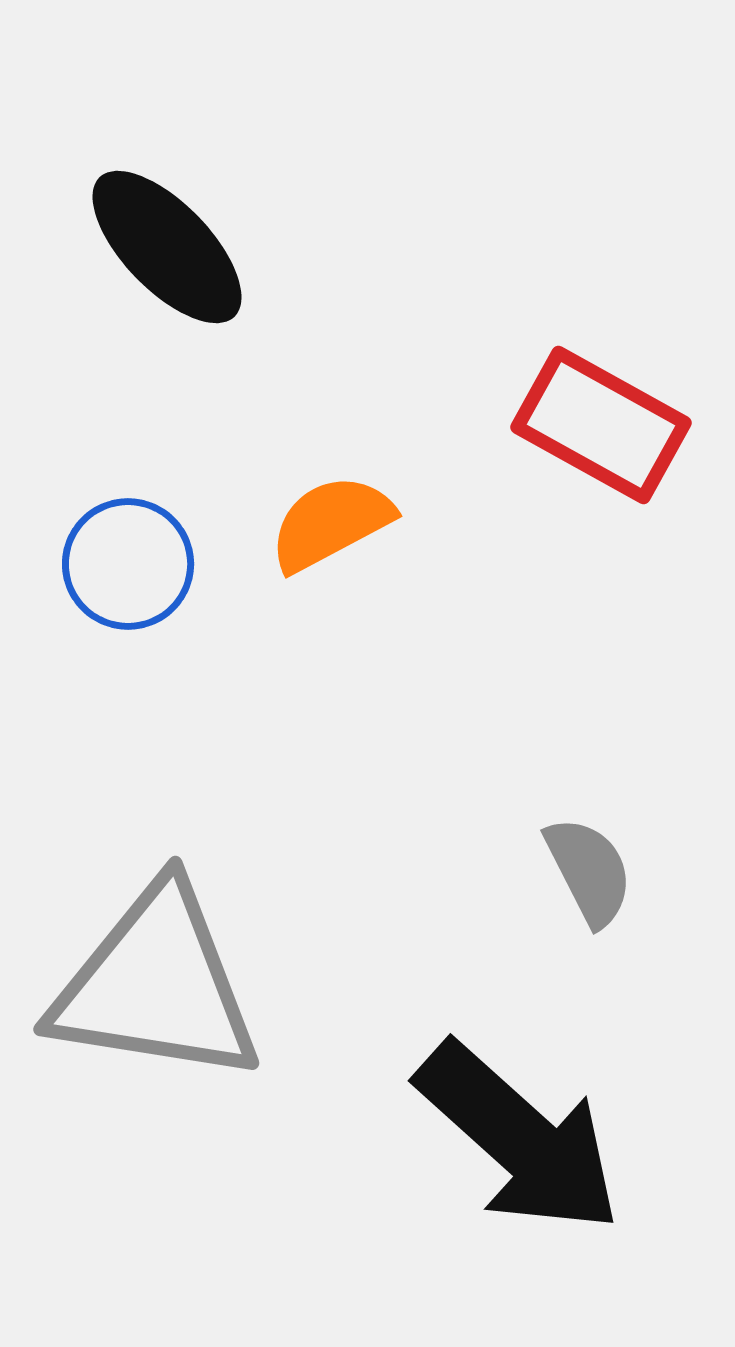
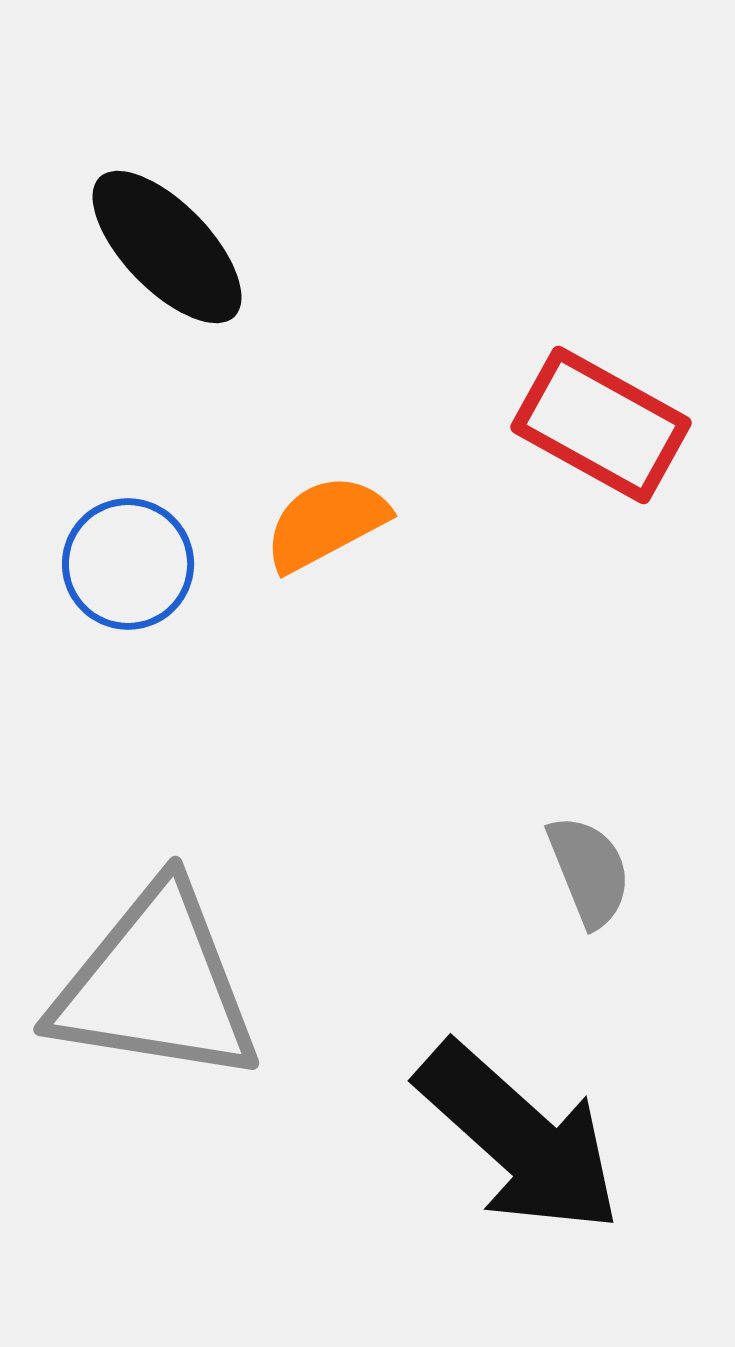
orange semicircle: moved 5 px left
gray semicircle: rotated 5 degrees clockwise
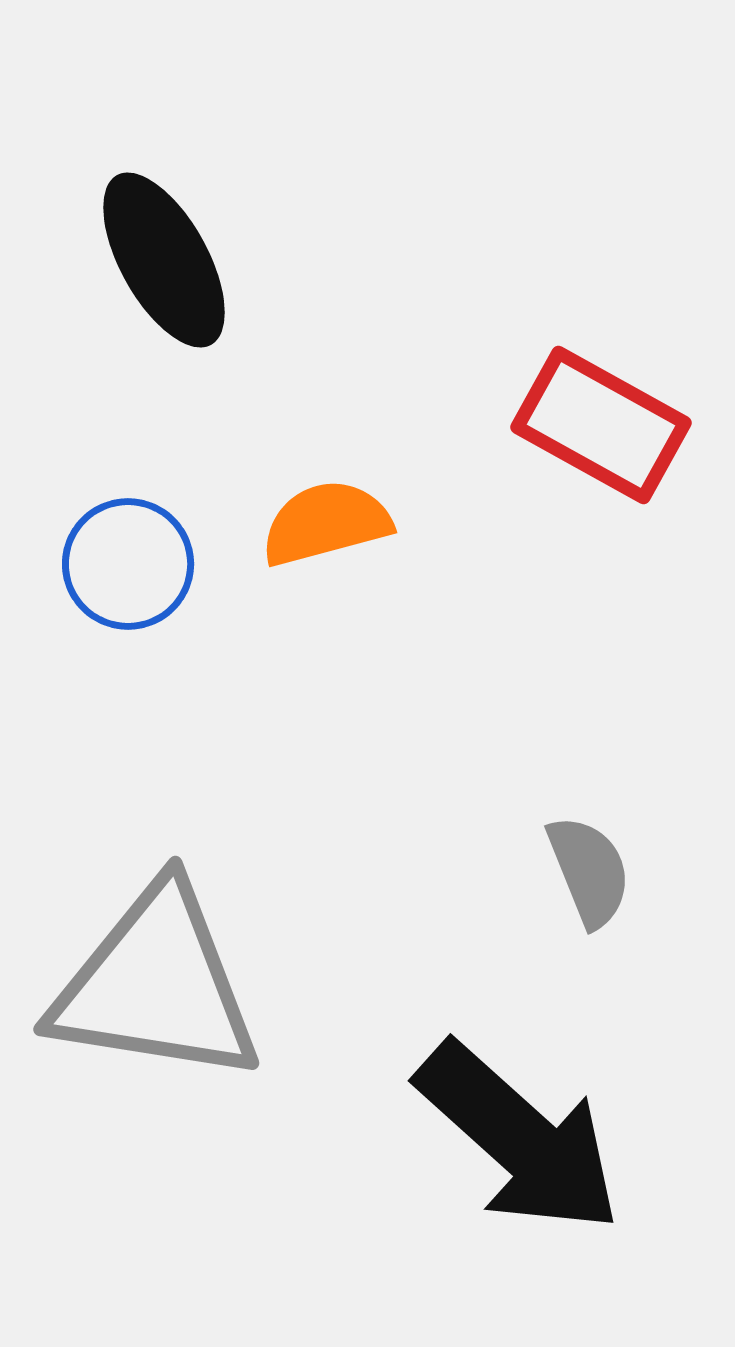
black ellipse: moved 3 px left, 13 px down; rotated 15 degrees clockwise
orange semicircle: rotated 13 degrees clockwise
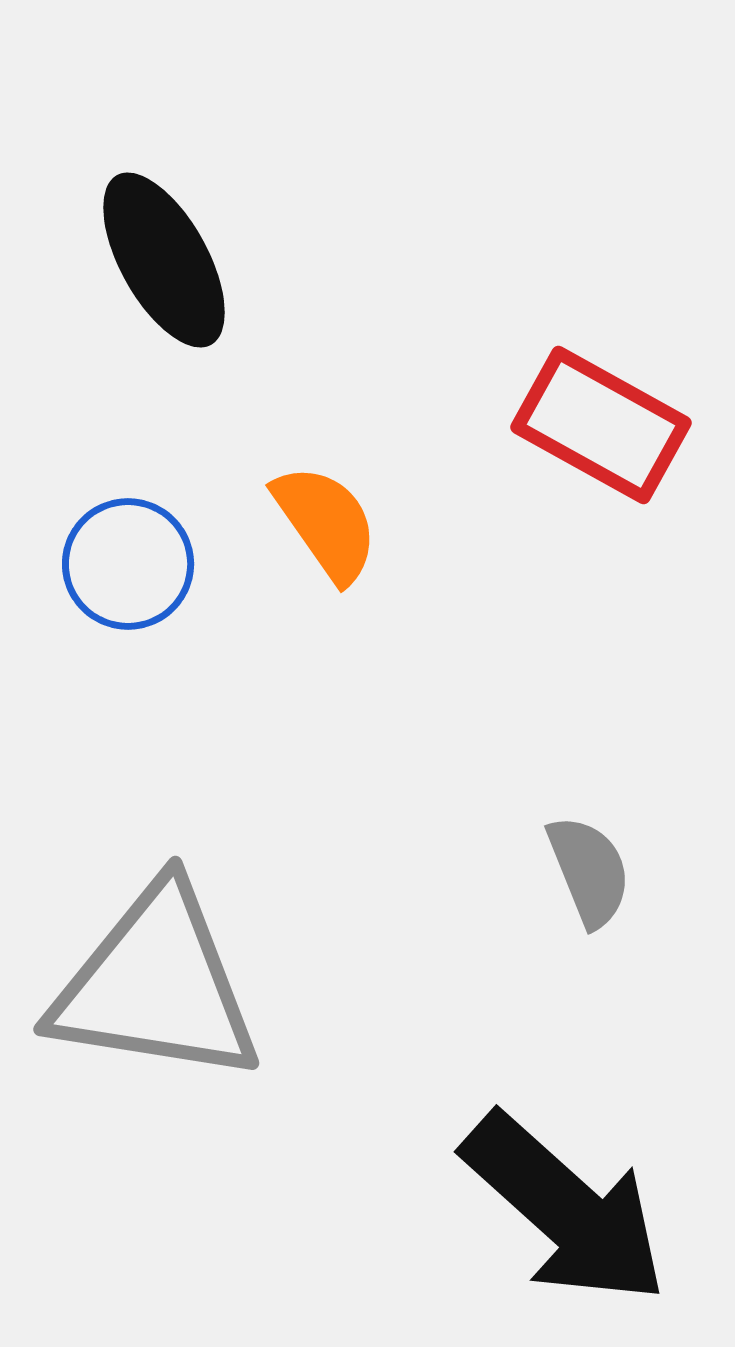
orange semicircle: rotated 70 degrees clockwise
black arrow: moved 46 px right, 71 px down
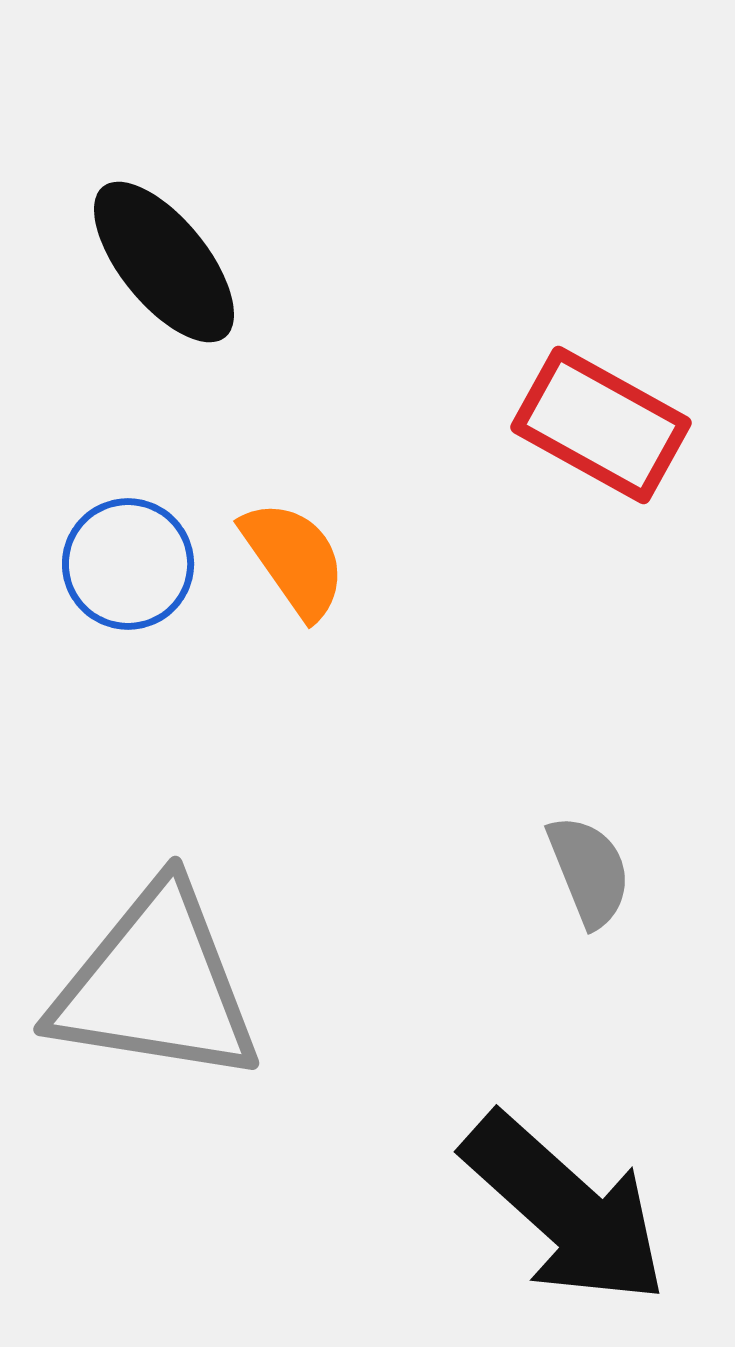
black ellipse: moved 2 px down; rotated 10 degrees counterclockwise
orange semicircle: moved 32 px left, 36 px down
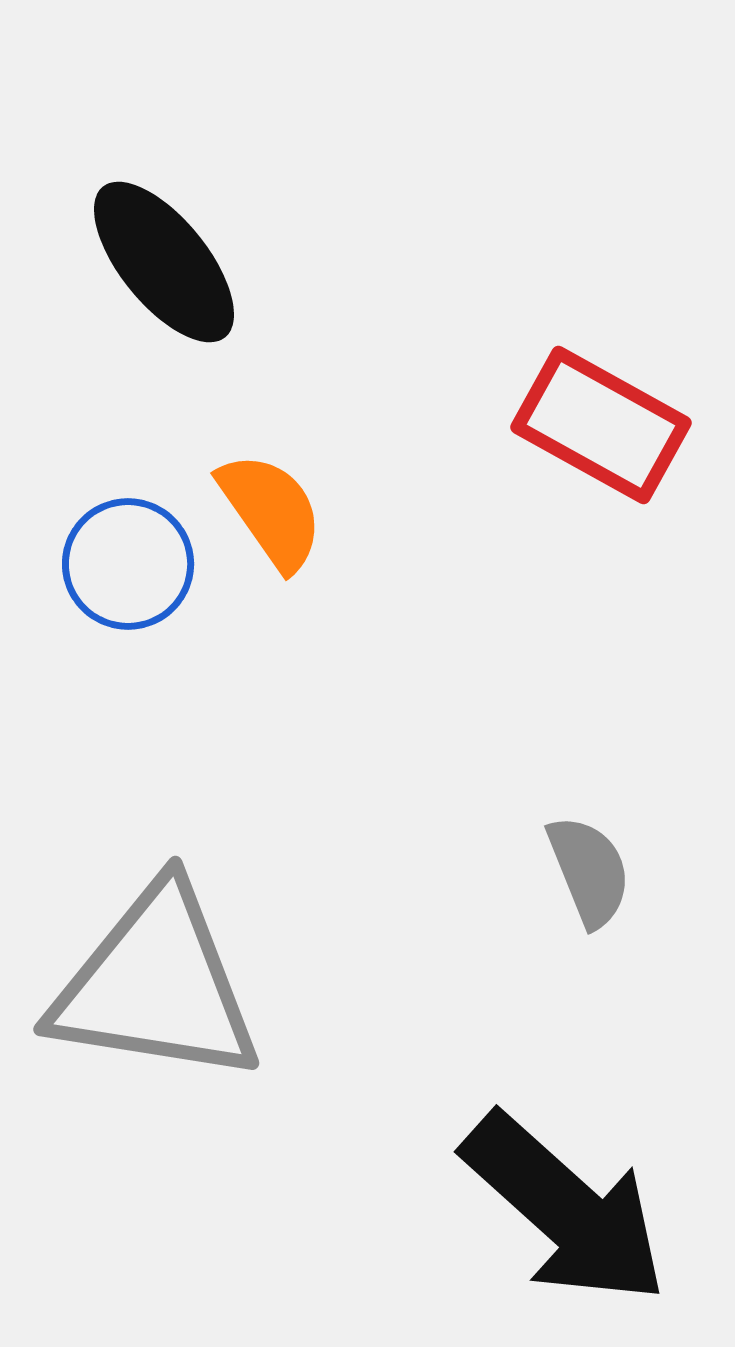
orange semicircle: moved 23 px left, 48 px up
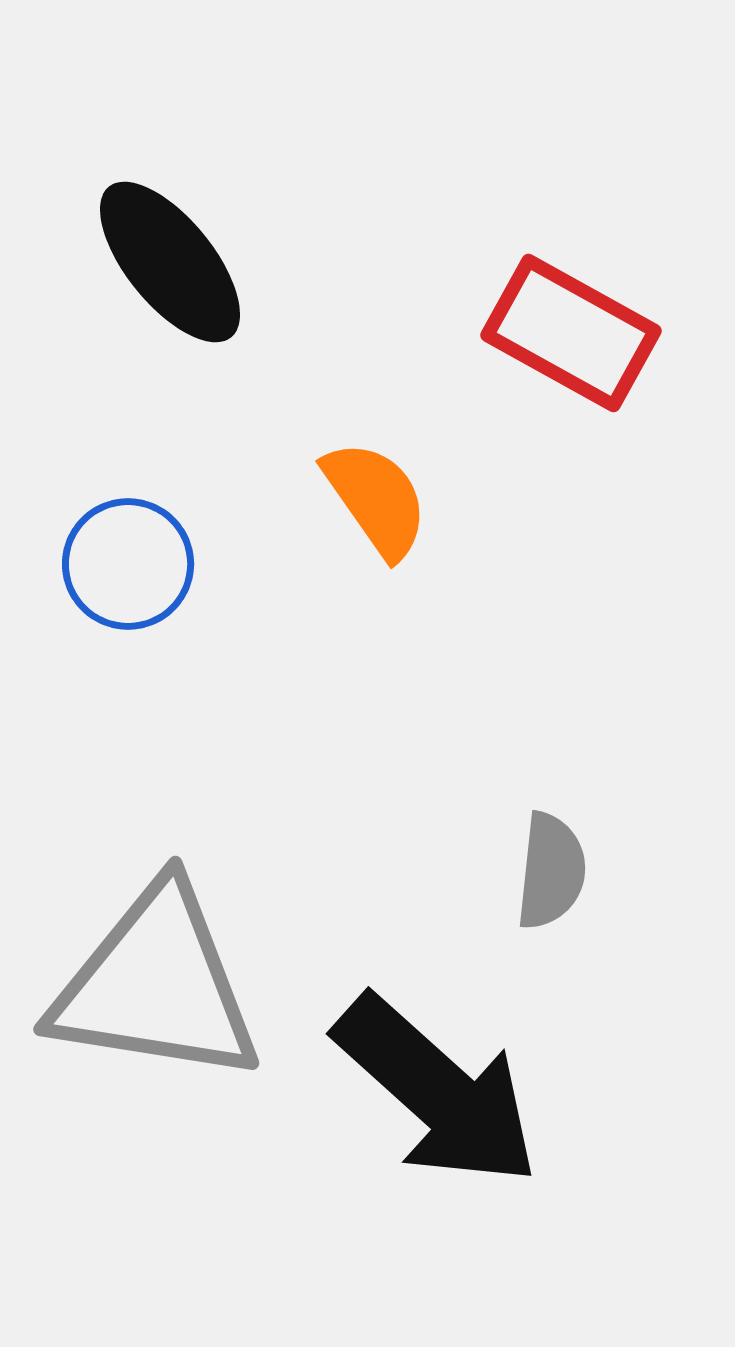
black ellipse: moved 6 px right
red rectangle: moved 30 px left, 92 px up
orange semicircle: moved 105 px right, 12 px up
gray semicircle: moved 38 px left; rotated 28 degrees clockwise
black arrow: moved 128 px left, 118 px up
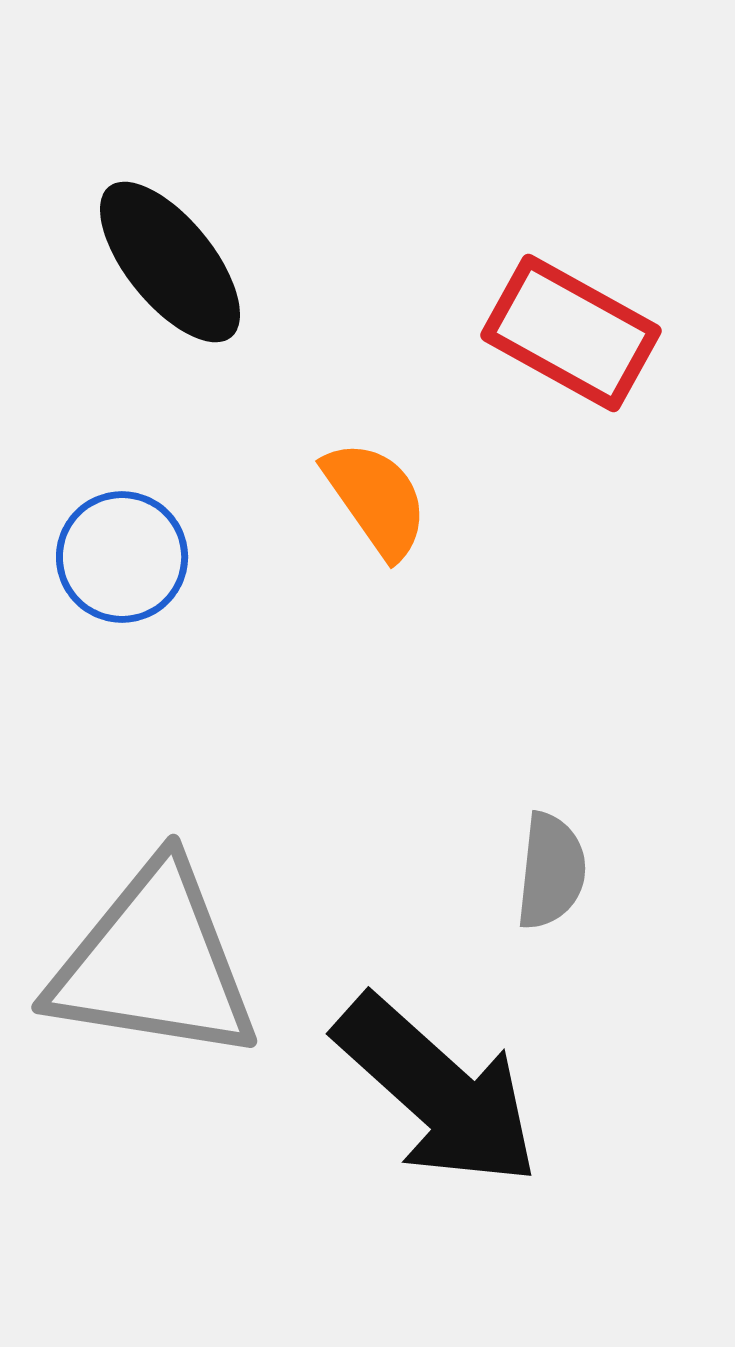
blue circle: moved 6 px left, 7 px up
gray triangle: moved 2 px left, 22 px up
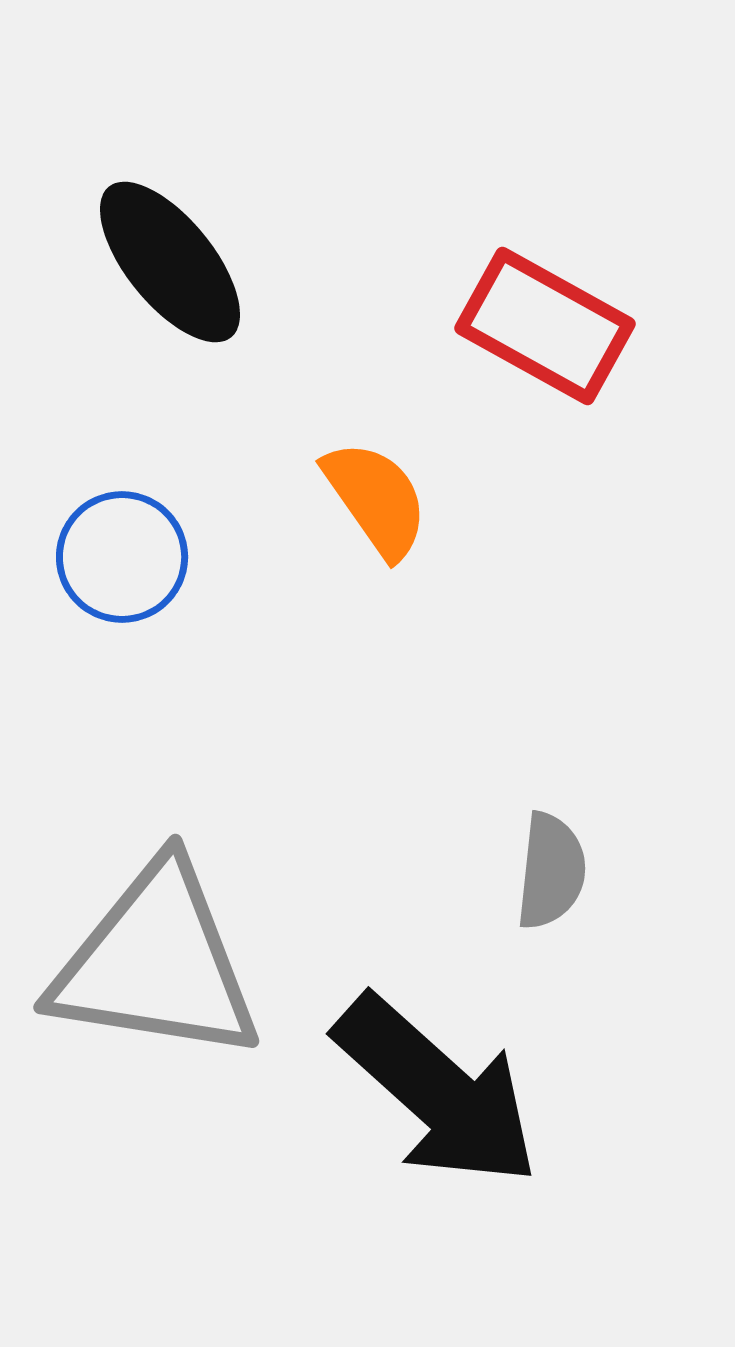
red rectangle: moved 26 px left, 7 px up
gray triangle: moved 2 px right
